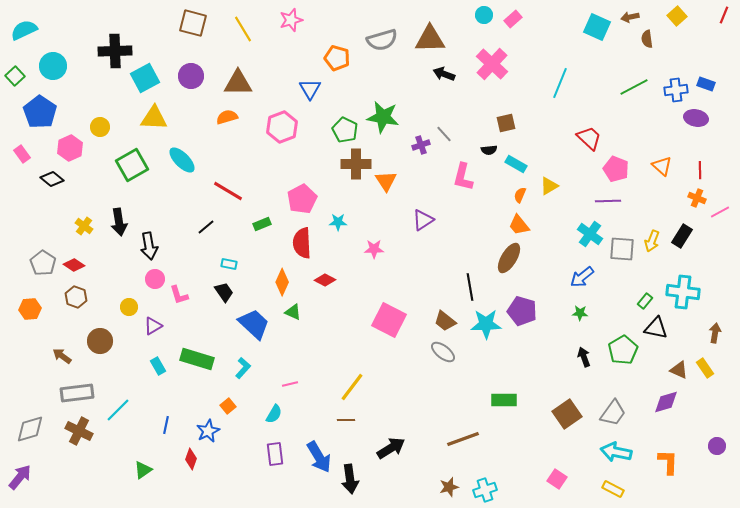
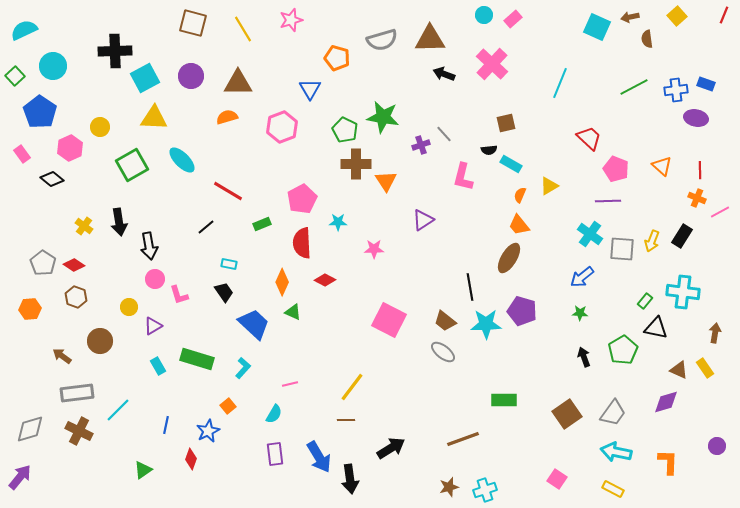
cyan rectangle at (516, 164): moved 5 px left
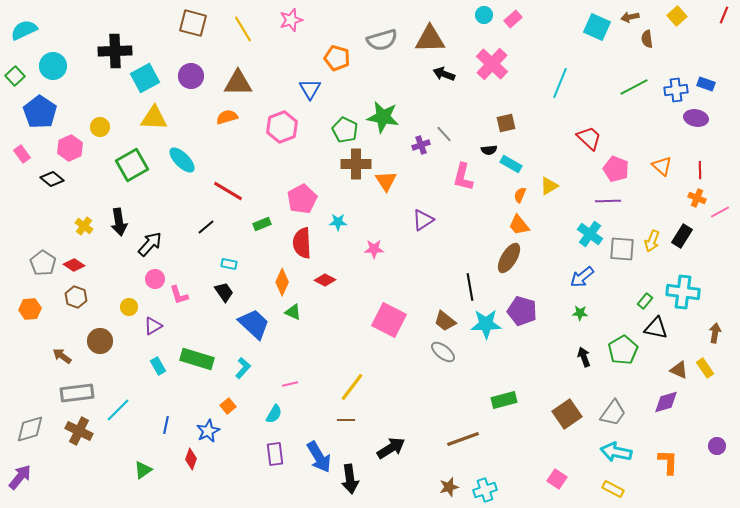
black arrow at (149, 246): moved 1 px right, 2 px up; rotated 128 degrees counterclockwise
green rectangle at (504, 400): rotated 15 degrees counterclockwise
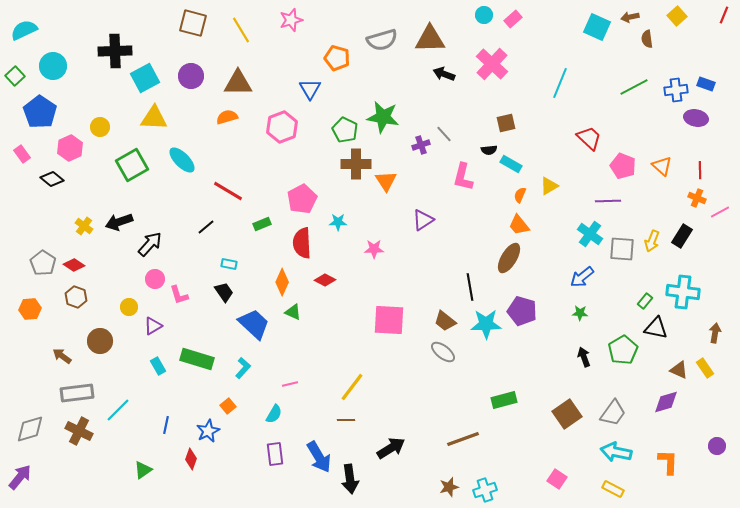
yellow line at (243, 29): moved 2 px left, 1 px down
pink pentagon at (616, 169): moved 7 px right, 3 px up
black arrow at (119, 222): rotated 80 degrees clockwise
pink square at (389, 320): rotated 24 degrees counterclockwise
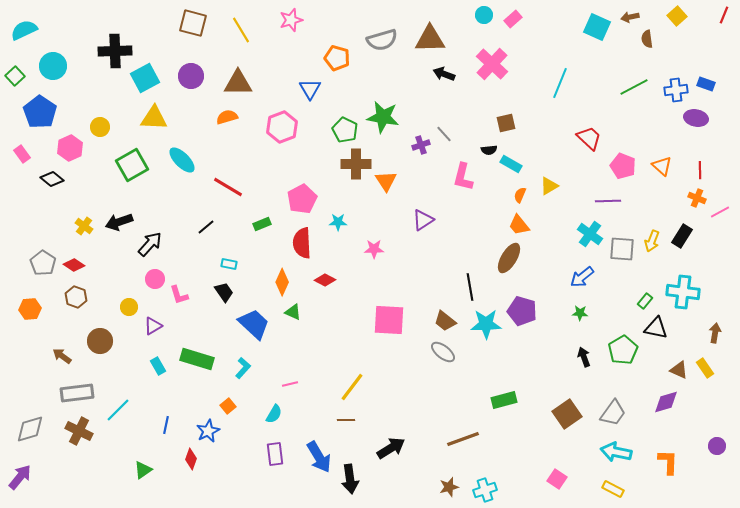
red line at (228, 191): moved 4 px up
